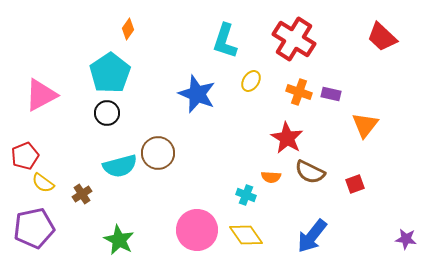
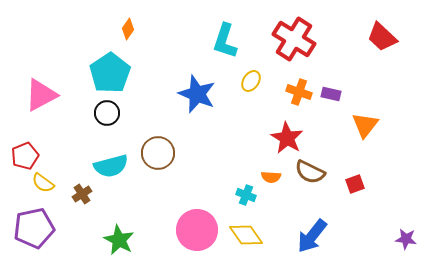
cyan semicircle: moved 9 px left
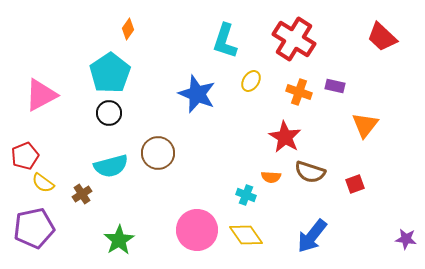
purple rectangle: moved 4 px right, 8 px up
black circle: moved 2 px right
red star: moved 2 px left, 1 px up
brown semicircle: rotated 8 degrees counterclockwise
green star: rotated 12 degrees clockwise
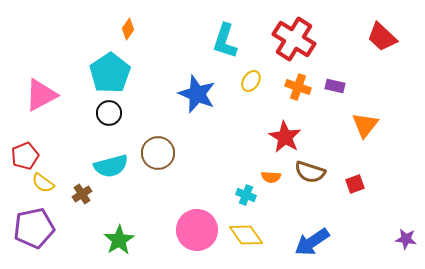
orange cross: moved 1 px left, 5 px up
blue arrow: moved 6 px down; rotated 18 degrees clockwise
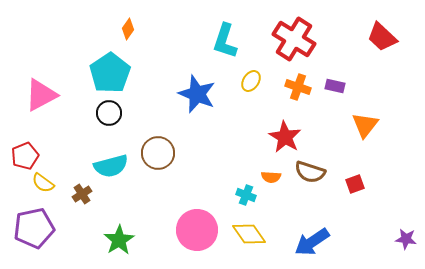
yellow diamond: moved 3 px right, 1 px up
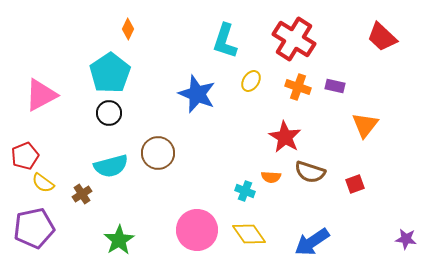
orange diamond: rotated 10 degrees counterclockwise
cyan cross: moved 1 px left, 4 px up
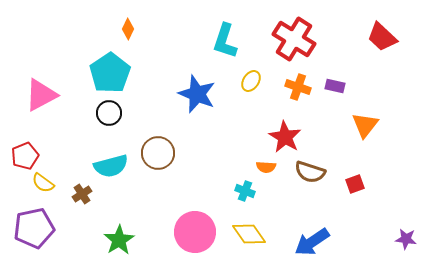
orange semicircle: moved 5 px left, 10 px up
pink circle: moved 2 px left, 2 px down
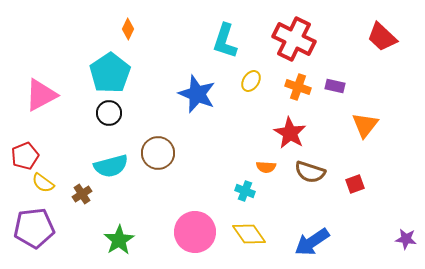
red cross: rotated 6 degrees counterclockwise
red star: moved 5 px right, 4 px up
purple pentagon: rotated 6 degrees clockwise
